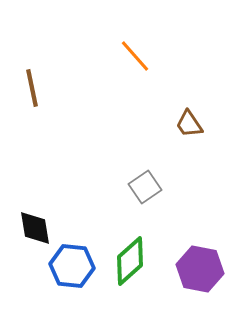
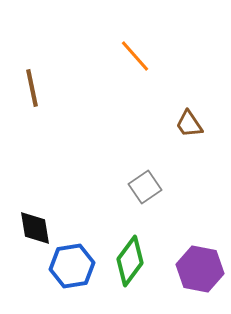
green diamond: rotated 12 degrees counterclockwise
blue hexagon: rotated 15 degrees counterclockwise
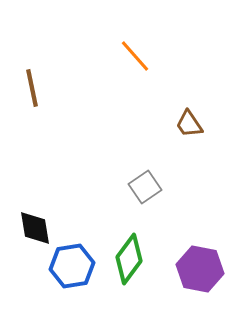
green diamond: moved 1 px left, 2 px up
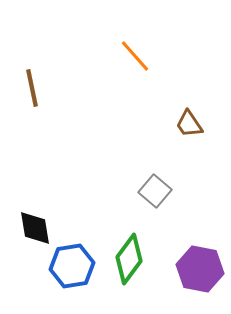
gray square: moved 10 px right, 4 px down; rotated 16 degrees counterclockwise
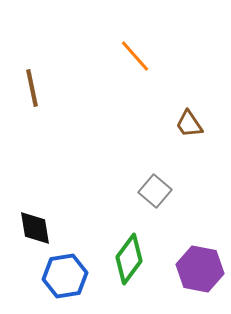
blue hexagon: moved 7 px left, 10 px down
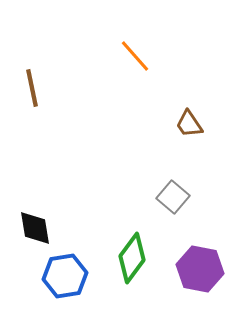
gray square: moved 18 px right, 6 px down
green diamond: moved 3 px right, 1 px up
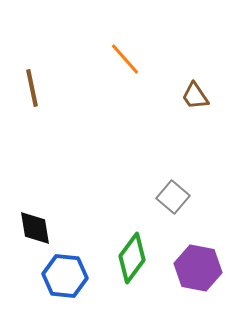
orange line: moved 10 px left, 3 px down
brown trapezoid: moved 6 px right, 28 px up
purple hexagon: moved 2 px left, 1 px up
blue hexagon: rotated 15 degrees clockwise
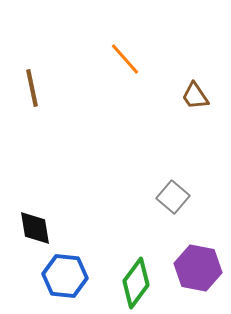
green diamond: moved 4 px right, 25 px down
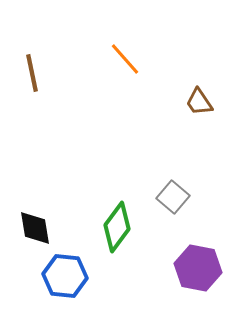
brown line: moved 15 px up
brown trapezoid: moved 4 px right, 6 px down
green diamond: moved 19 px left, 56 px up
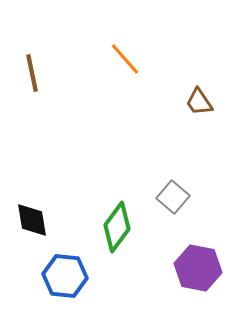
black diamond: moved 3 px left, 8 px up
